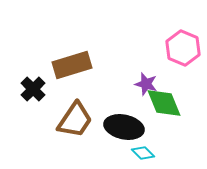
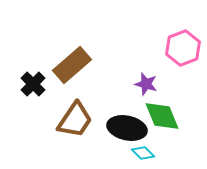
pink hexagon: rotated 16 degrees clockwise
brown rectangle: rotated 24 degrees counterclockwise
black cross: moved 5 px up
green diamond: moved 2 px left, 13 px down
black ellipse: moved 3 px right, 1 px down
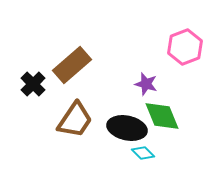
pink hexagon: moved 2 px right, 1 px up
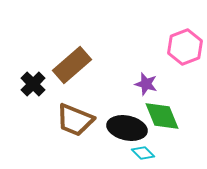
brown trapezoid: rotated 78 degrees clockwise
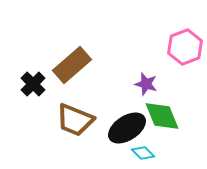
black ellipse: rotated 45 degrees counterclockwise
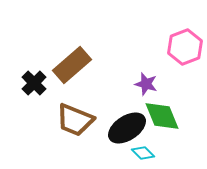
black cross: moved 1 px right, 1 px up
